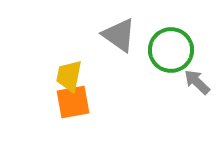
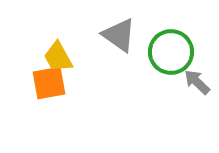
green circle: moved 2 px down
yellow trapezoid: moved 11 px left, 19 px up; rotated 40 degrees counterclockwise
orange square: moved 24 px left, 19 px up
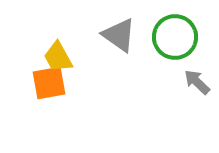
green circle: moved 4 px right, 15 px up
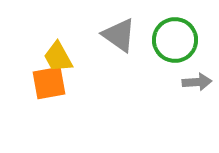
green circle: moved 3 px down
gray arrow: rotated 132 degrees clockwise
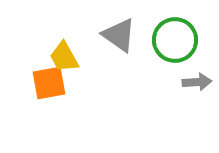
yellow trapezoid: moved 6 px right
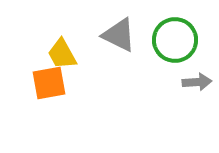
gray triangle: rotated 9 degrees counterclockwise
yellow trapezoid: moved 2 px left, 3 px up
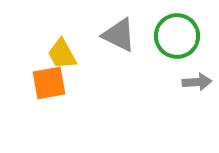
green circle: moved 2 px right, 4 px up
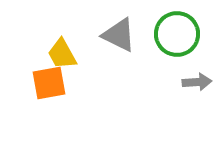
green circle: moved 2 px up
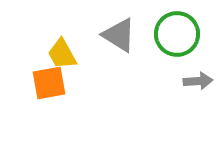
gray triangle: rotated 6 degrees clockwise
gray arrow: moved 1 px right, 1 px up
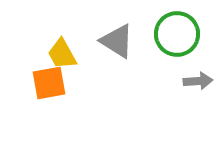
gray triangle: moved 2 px left, 6 px down
